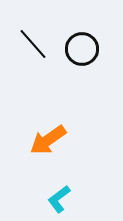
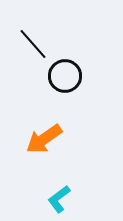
black circle: moved 17 px left, 27 px down
orange arrow: moved 4 px left, 1 px up
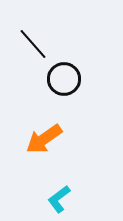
black circle: moved 1 px left, 3 px down
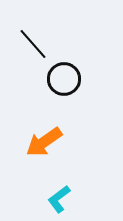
orange arrow: moved 3 px down
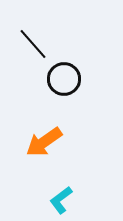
cyan L-shape: moved 2 px right, 1 px down
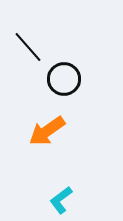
black line: moved 5 px left, 3 px down
orange arrow: moved 3 px right, 11 px up
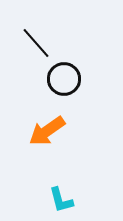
black line: moved 8 px right, 4 px up
cyan L-shape: rotated 68 degrees counterclockwise
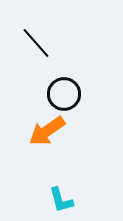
black circle: moved 15 px down
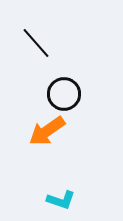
cyan L-shape: rotated 56 degrees counterclockwise
